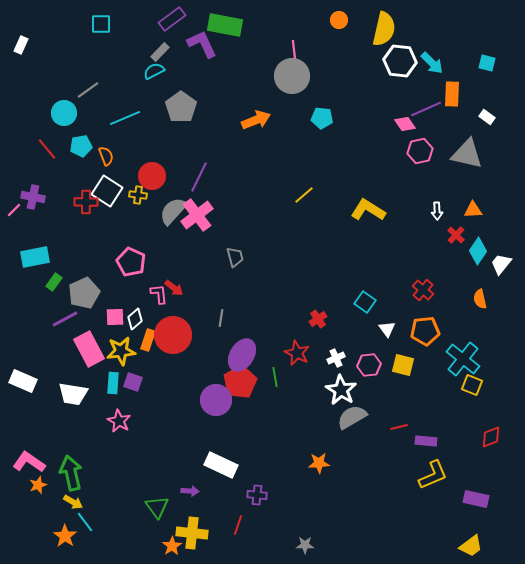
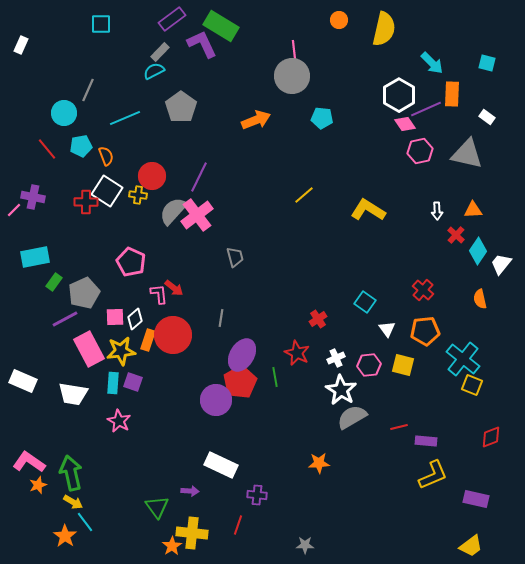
green rectangle at (225, 25): moved 4 px left, 1 px down; rotated 20 degrees clockwise
white hexagon at (400, 61): moved 1 px left, 34 px down; rotated 24 degrees clockwise
gray line at (88, 90): rotated 30 degrees counterclockwise
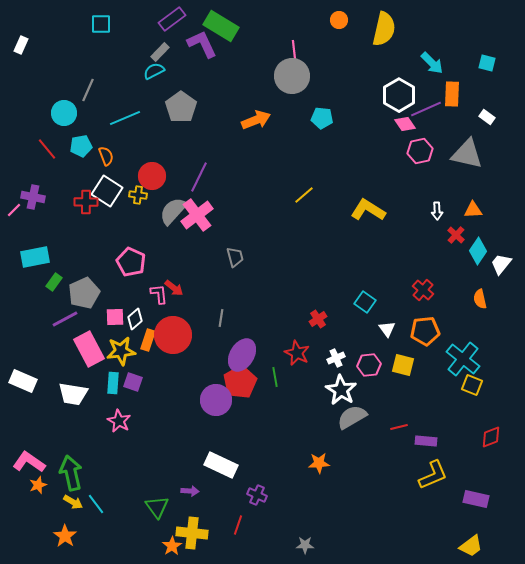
purple cross at (257, 495): rotated 18 degrees clockwise
cyan line at (85, 522): moved 11 px right, 18 px up
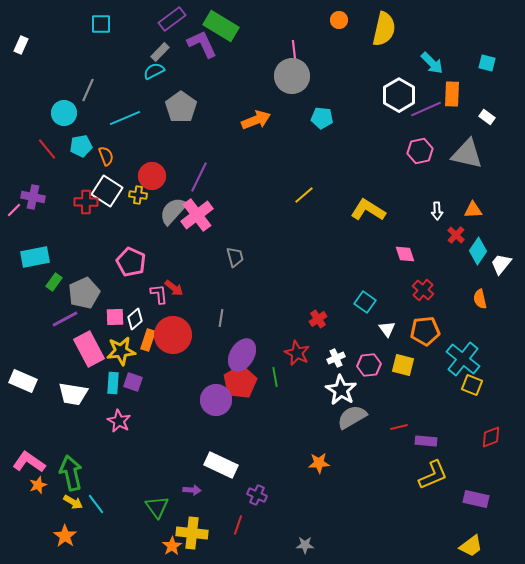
pink diamond at (405, 124): moved 130 px down; rotated 15 degrees clockwise
purple arrow at (190, 491): moved 2 px right, 1 px up
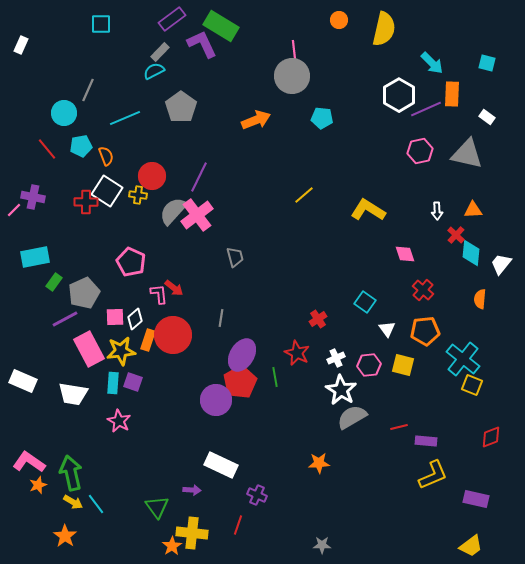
cyan diamond at (478, 251): moved 7 px left, 2 px down; rotated 28 degrees counterclockwise
orange semicircle at (480, 299): rotated 18 degrees clockwise
gray star at (305, 545): moved 17 px right
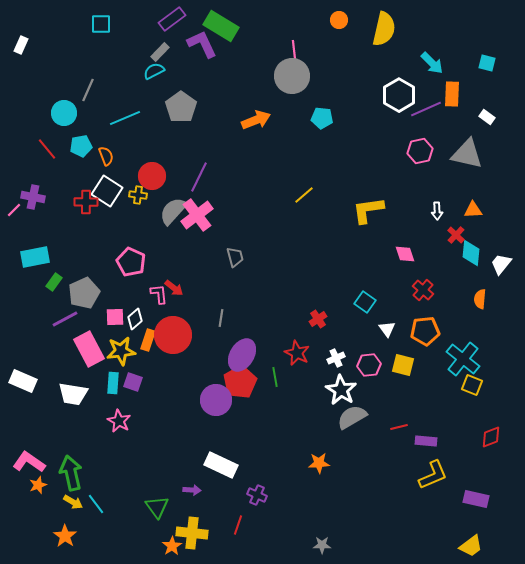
yellow L-shape at (368, 210): rotated 40 degrees counterclockwise
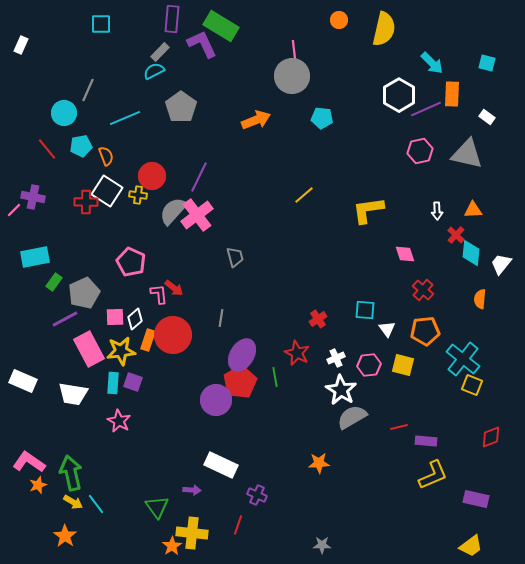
purple rectangle at (172, 19): rotated 48 degrees counterclockwise
cyan square at (365, 302): moved 8 px down; rotated 30 degrees counterclockwise
